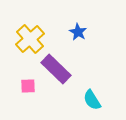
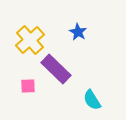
yellow cross: moved 1 px down
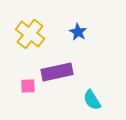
yellow cross: moved 6 px up; rotated 12 degrees counterclockwise
purple rectangle: moved 1 px right, 3 px down; rotated 56 degrees counterclockwise
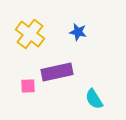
blue star: rotated 18 degrees counterclockwise
cyan semicircle: moved 2 px right, 1 px up
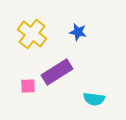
yellow cross: moved 2 px right
purple rectangle: rotated 20 degrees counterclockwise
cyan semicircle: rotated 50 degrees counterclockwise
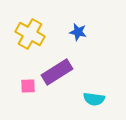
yellow cross: moved 2 px left; rotated 8 degrees counterclockwise
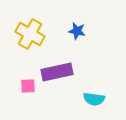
blue star: moved 1 px left, 1 px up
purple rectangle: rotated 20 degrees clockwise
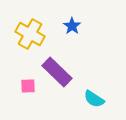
blue star: moved 5 px left, 5 px up; rotated 24 degrees clockwise
purple rectangle: rotated 56 degrees clockwise
cyan semicircle: rotated 25 degrees clockwise
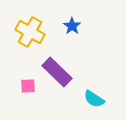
yellow cross: moved 2 px up
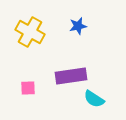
blue star: moved 6 px right; rotated 24 degrees clockwise
purple rectangle: moved 14 px right, 4 px down; rotated 52 degrees counterclockwise
pink square: moved 2 px down
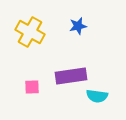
pink square: moved 4 px right, 1 px up
cyan semicircle: moved 3 px right, 3 px up; rotated 25 degrees counterclockwise
